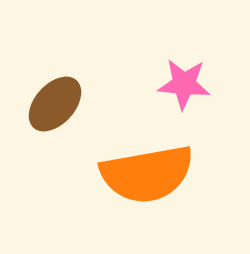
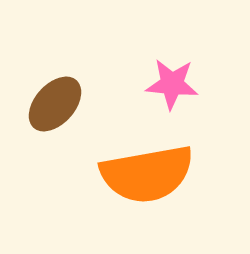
pink star: moved 12 px left
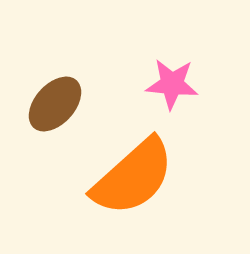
orange semicircle: moved 14 px left, 3 px down; rotated 32 degrees counterclockwise
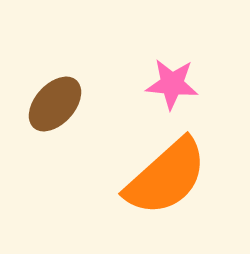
orange semicircle: moved 33 px right
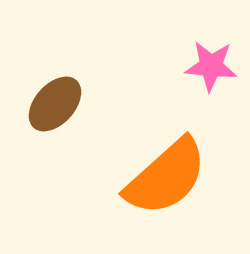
pink star: moved 39 px right, 18 px up
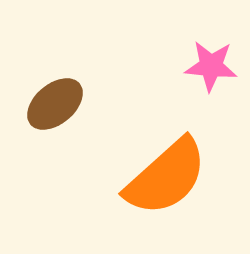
brown ellipse: rotated 8 degrees clockwise
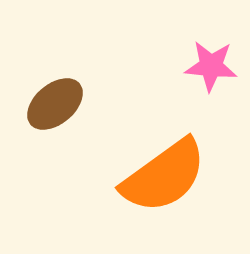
orange semicircle: moved 2 px left, 1 px up; rotated 6 degrees clockwise
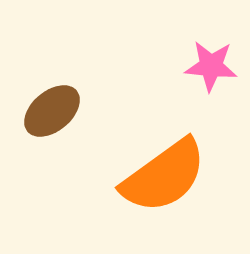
brown ellipse: moved 3 px left, 7 px down
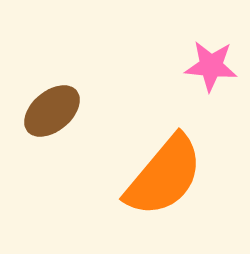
orange semicircle: rotated 14 degrees counterclockwise
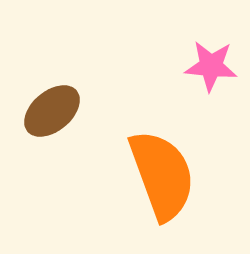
orange semicircle: moved 2 px left, 1 px up; rotated 60 degrees counterclockwise
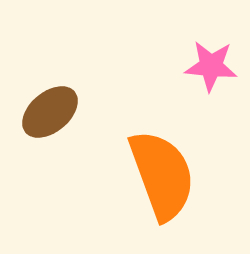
brown ellipse: moved 2 px left, 1 px down
